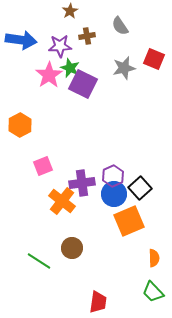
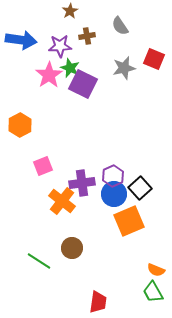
orange semicircle: moved 2 px right, 12 px down; rotated 114 degrees clockwise
green trapezoid: rotated 15 degrees clockwise
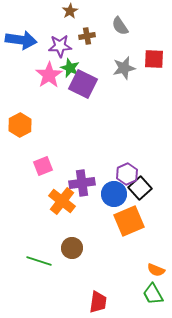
red square: rotated 20 degrees counterclockwise
purple hexagon: moved 14 px right, 2 px up
green line: rotated 15 degrees counterclockwise
green trapezoid: moved 2 px down
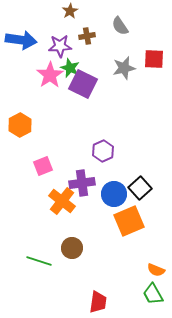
pink star: moved 1 px right
purple hexagon: moved 24 px left, 23 px up
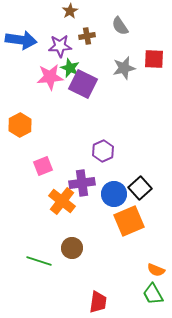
pink star: moved 2 px down; rotated 28 degrees clockwise
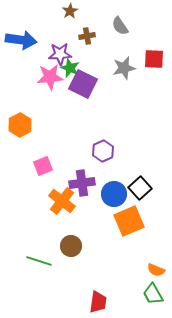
purple star: moved 8 px down
brown circle: moved 1 px left, 2 px up
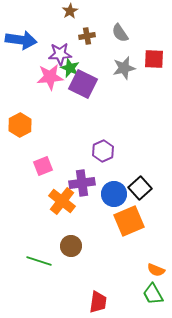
gray semicircle: moved 7 px down
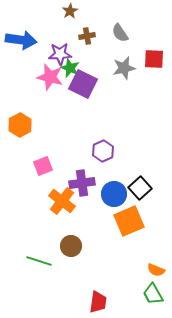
pink star: rotated 20 degrees clockwise
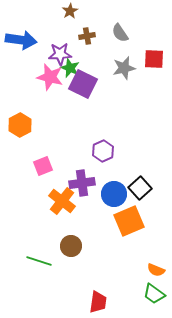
green trapezoid: moved 1 px right; rotated 25 degrees counterclockwise
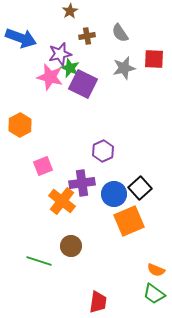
blue arrow: moved 2 px up; rotated 12 degrees clockwise
purple star: rotated 10 degrees counterclockwise
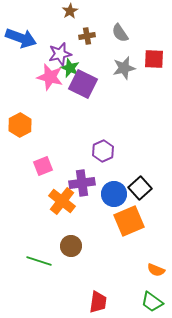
green trapezoid: moved 2 px left, 8 px down
